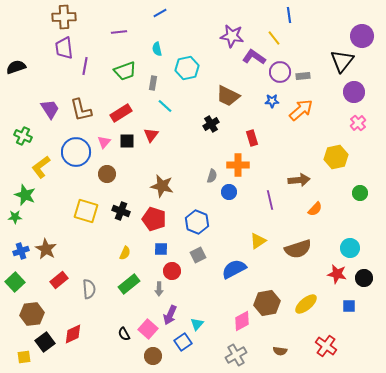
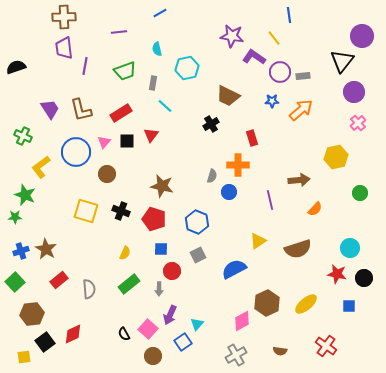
brown hexagon at (267, 303): rotated 15 degrees counterclockwise
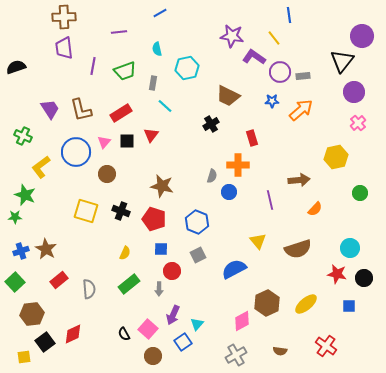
purple line at (85, 66): moved 8 px right
yellow triangle at (258, 241): rotated 36 degrees counterclockwise
purple arrow at (170, 315): moved 3 px right
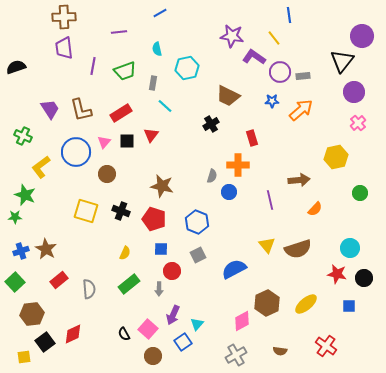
yellow triangle at (258, 241): moved 9 px right, 4 px down
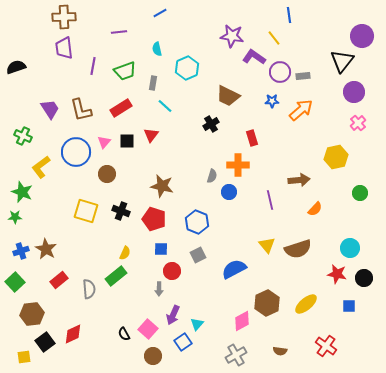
cyan hexagon at (187, 68): rotated 10 degrees counterclockwise
red rectangle at (121, 113): moved 5 px up
green star at (25, 195): moved 3 px left, 3 px up
green rectangle at (129, 284): moved 13 px left, 8 px up
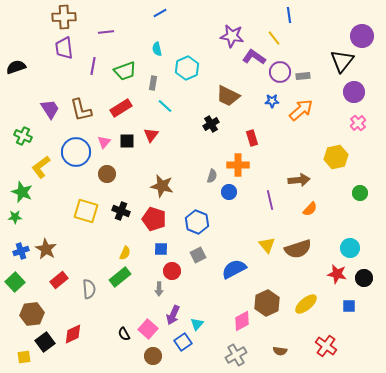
purple line at (119, 32): moved 13 px left
orange semicircle at (315, 209): moved 5 px left
green rectangle at (116, 276): moved 4 px right, 1 px down
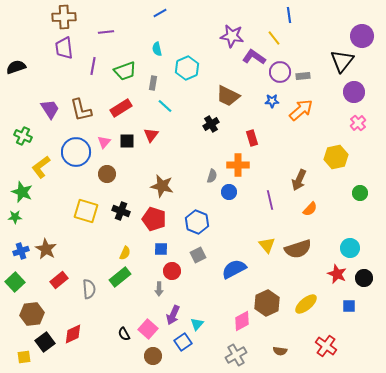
brown arrow at (299, 180): rotated 120 degrees clockwise
red star at (337, 274): rotated 12 degrees clockwise
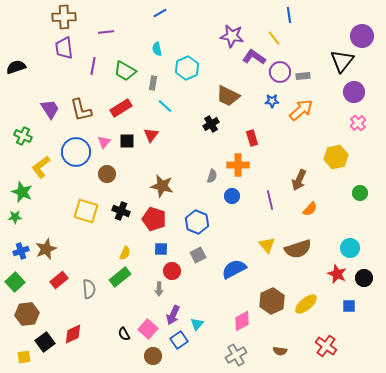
green trapezoid at (125, 71): rotated 50 degrees clockwise
blue circle at (229, 192): moved 3 px right, 4 px down
brown star at (46, 249): rotated 20 degrees clockwise
brown hexagon at (267, 303): moved 5 px right, 2 px up
brown hexagon at (32, 314): moved 5 px left
blue square at (183, 342): moved 4 px left, 2 px up
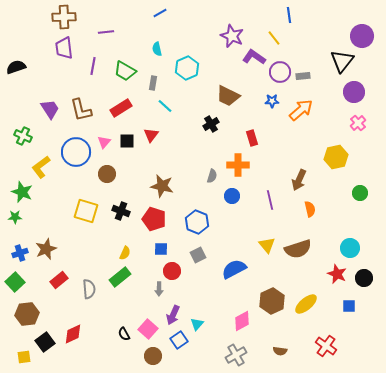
purple star at (232, 36): rotated 15 degrees clockwise
orange semicircle at (310, 209): rotated 56 degrees counterclockwise
blue cross at (21, 251): moved 1 px left, 2 px down
